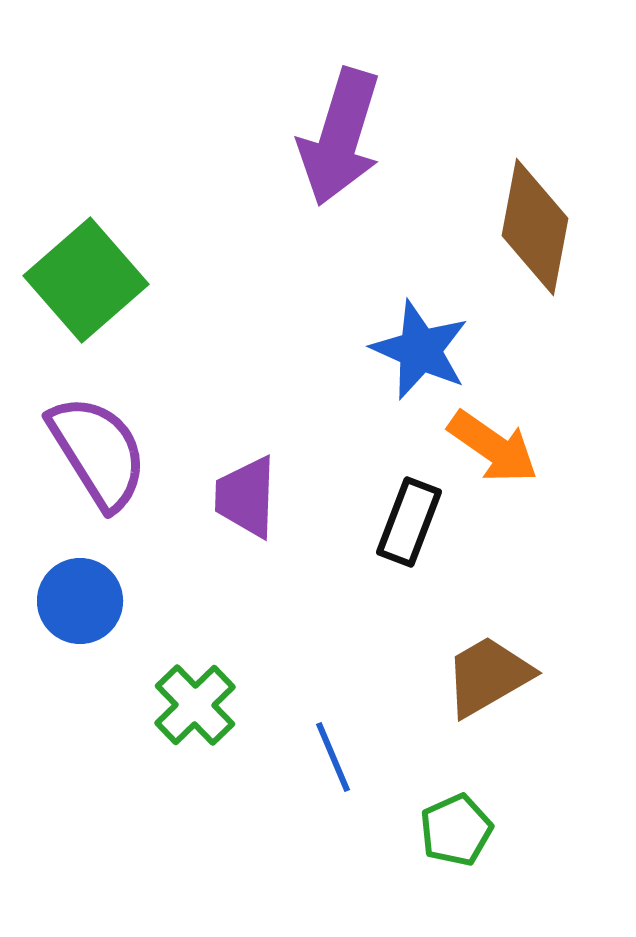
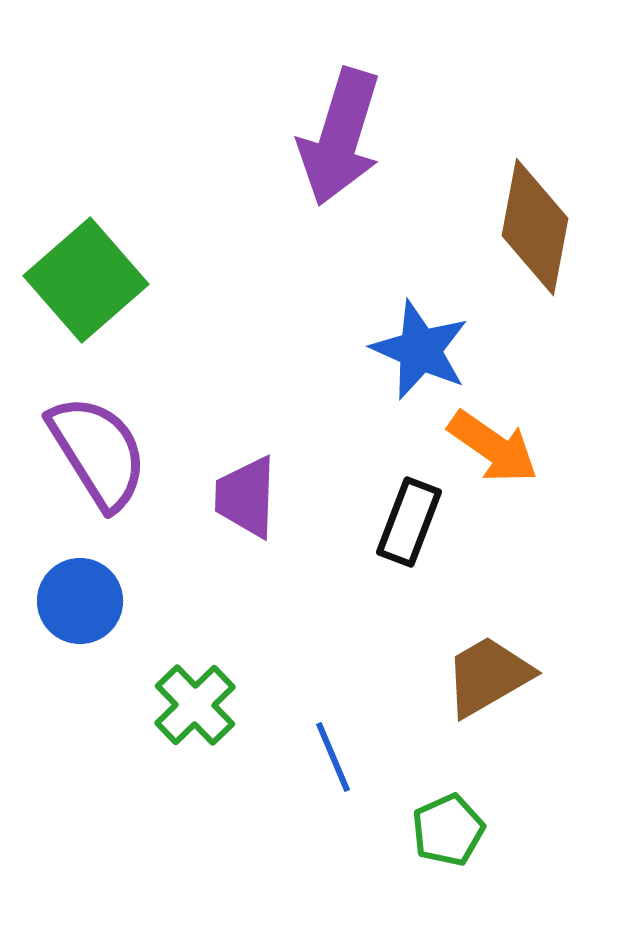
green pentagon: moved 8 px left
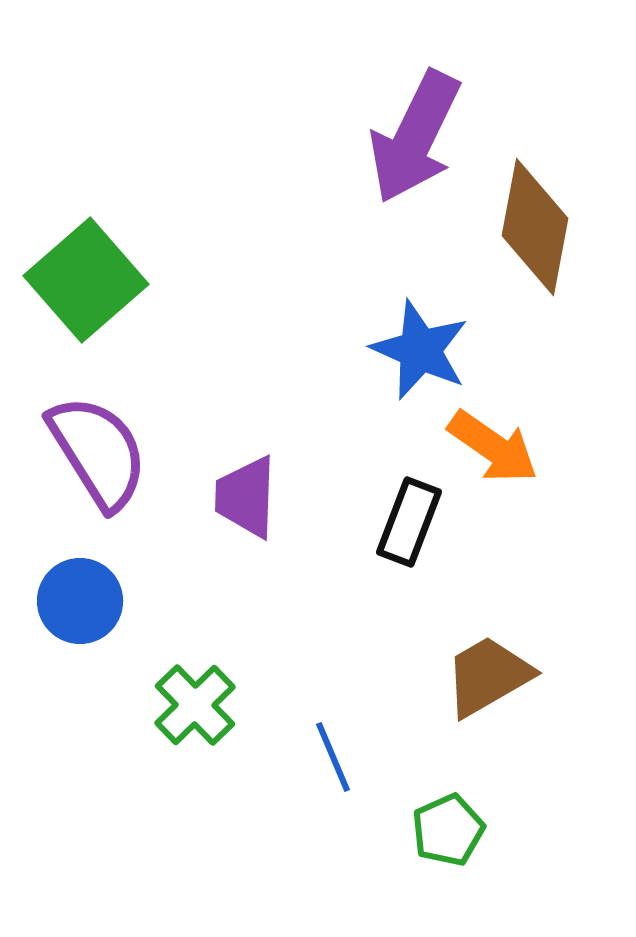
purple arrow: moved 75 px right; rotated 9 degrees clockwise
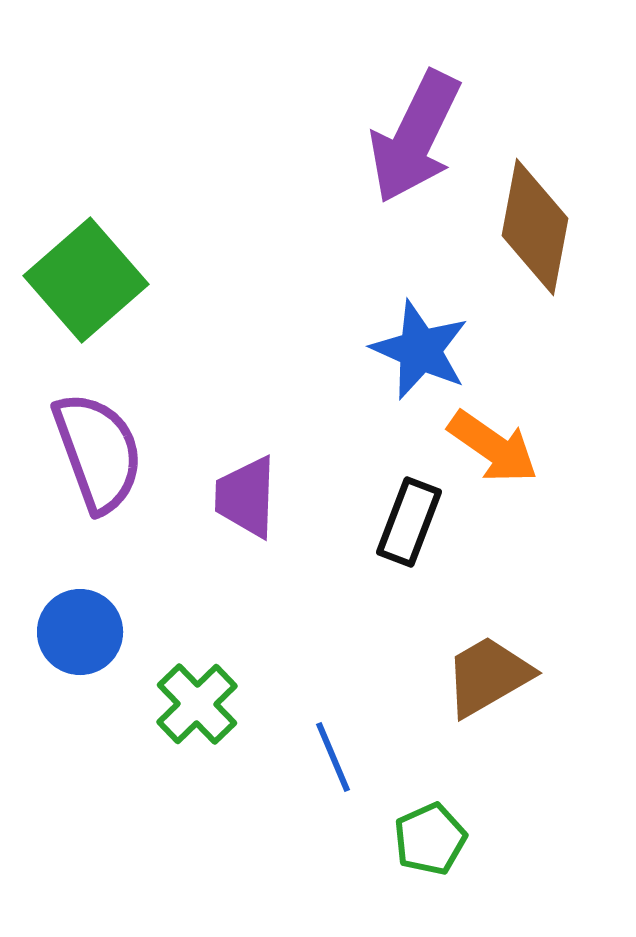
purple semicircle: rotated 12 degrees clockwise
blue circle: moved 31 px down
green cross: moved 2 px right, 1 px up
green pentagon: moved 18 px left, 9 px down
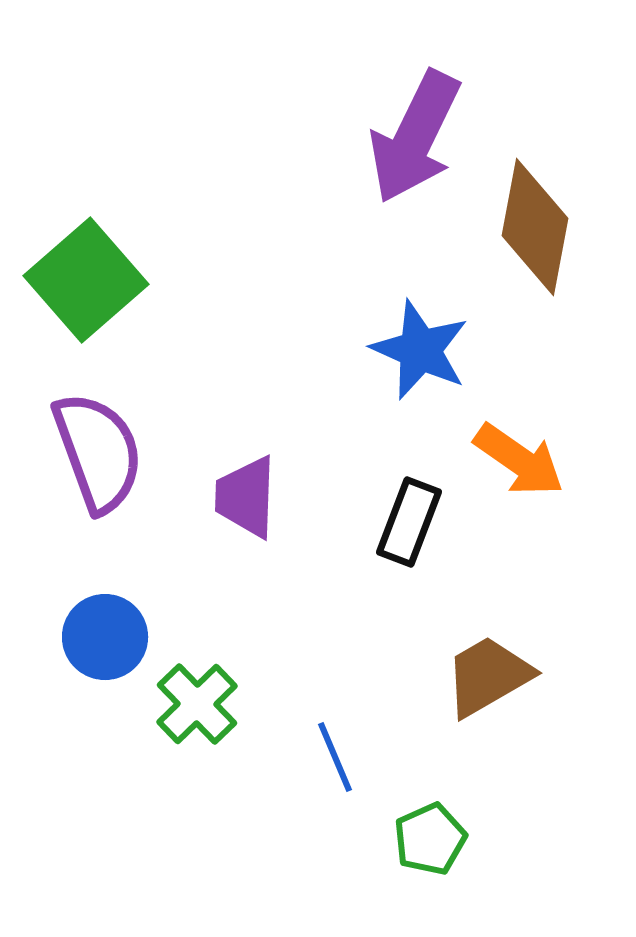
orange arrow: moved 26 px right, 13 px down
blue circle: moved 25 px right, 5 px down
blue line: moved 2 px right
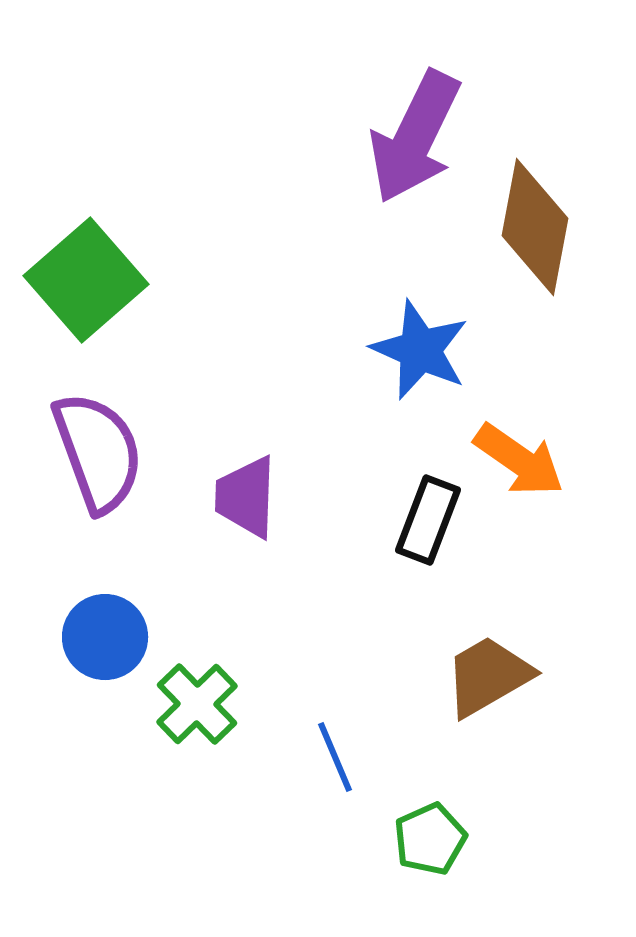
black rectangle: moved 19 px right, 2 px up
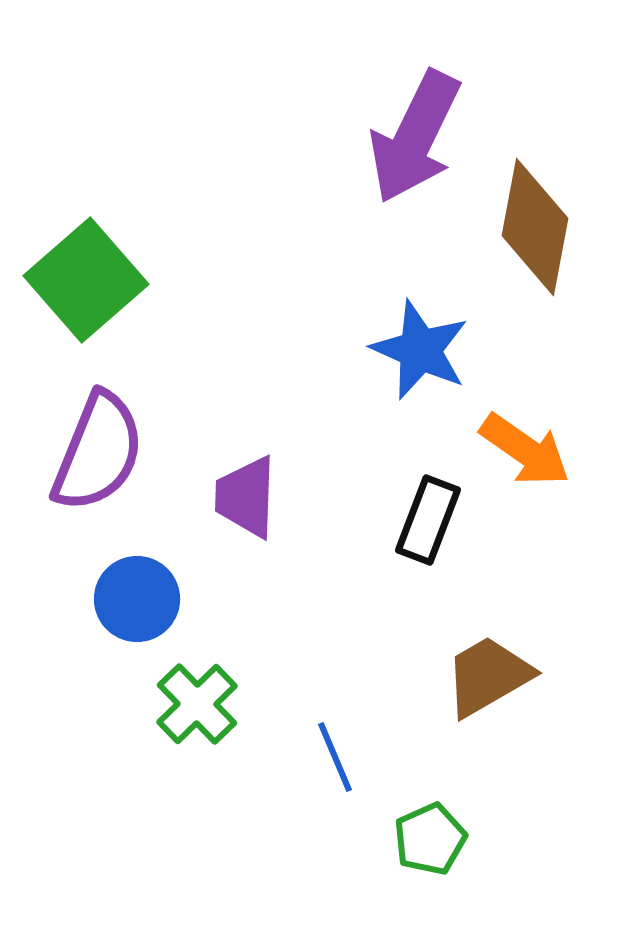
purple semicircle: rotated 42 degrees clockwise
orange arrow: moved 6 px right, 10 px up
blue circle: moved 32 px right, 38 px up
